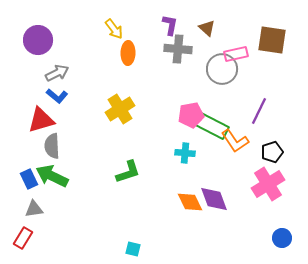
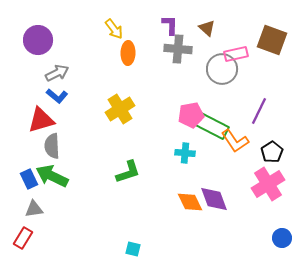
purple L-shape: rotated 10 degrees counterclockwise
brown square: rotated 12 degrees clockwise
black pentagon: rotated 15 degrees counterclockwise
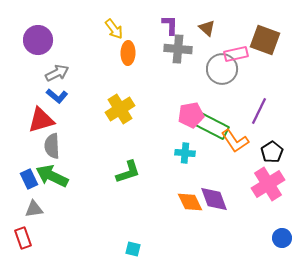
brown square: moved 7 px left
red rectangle: rotated 50 degrees counterclockwise
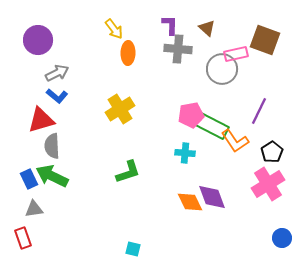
purple diamond: moved 2 px left, 2 px up
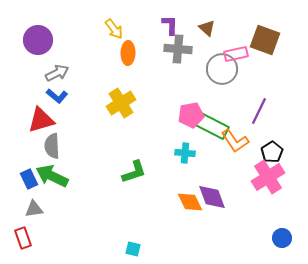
yellow cross: moved 1 px right, 6 px up
green L-shape: moved 6 px right
pink cross: moved 7 px up
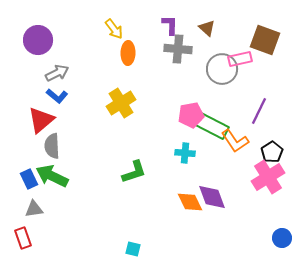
pink rectangle: moved 4 px right, 5 px down
red triangle: rotated 24 degrees counterclockwise
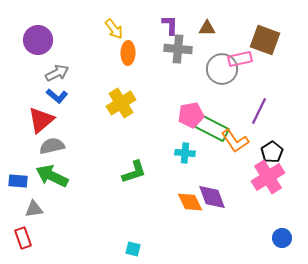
brown triangle: rotated 42 degrees counterclockwise
green rectangle: moved 2 px down
gray semicircle: rotated 80 degrees clockwise
blue rectangle: moved 11 px left, 2 px down; rotated 60 degrees counterclockwise
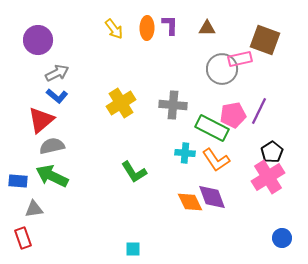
gray cross: moved 5 px left, 56 px down
orange ellipse: moved 19 px right, 25 px up
pink pentagon: moved 42 px right
orange L-shape: moved 19 px left, 19 px down
green L-shape: rotated 76 degrees clockwise
cyan square: rotated 14 degrees counterclockwise
